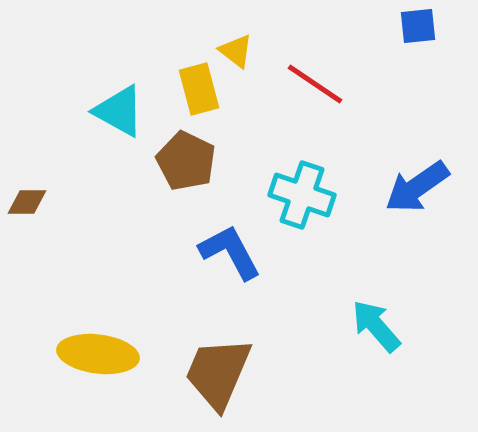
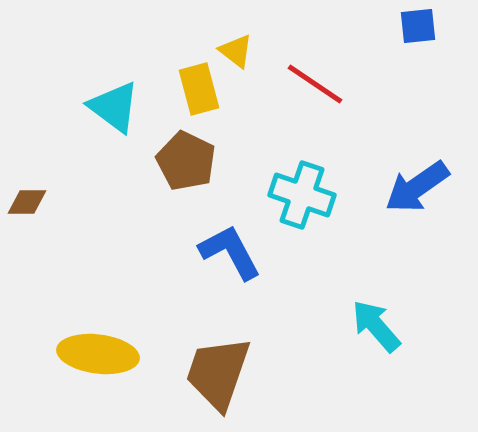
cyan triangle: moved 5 px left, 4 px up; rotated 8 degrees clockwise
brown trapezoid: rotated 4 degrees counterclockwise
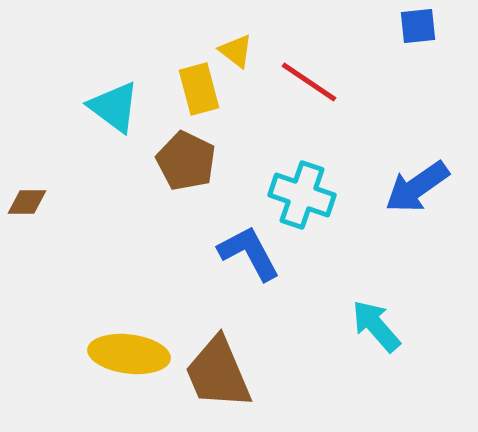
red line: moved 6 px left, 2 px up
blue L-shape: moved 19 px right, 1 px down
yellow ellipse: moved 31 px right
brown trapezoid: rotated 42 degrees counterclockwise
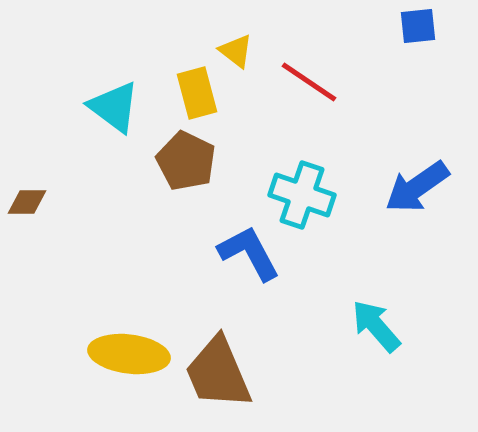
yellow rectangle: moved 2 px left, 4 px down
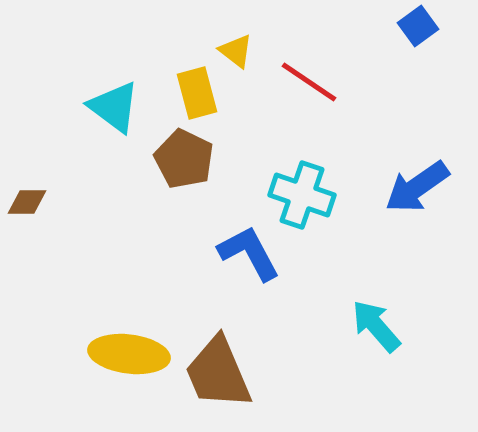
blue square: rotated 30 degrees counterclockwise
brown pentagon: moved 2 px left, 2 px up
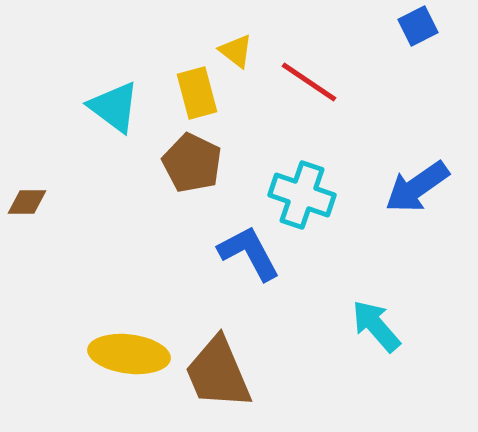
blue square: rotated 9 degrees clockwise
brown pentagon: moved 8 px right, 4 px down
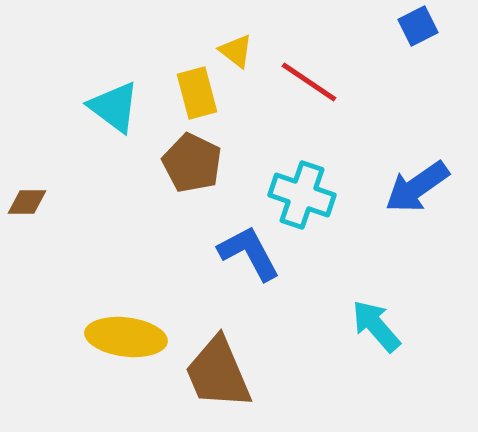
yellow ellipse: moved 3 px left, 17 px up
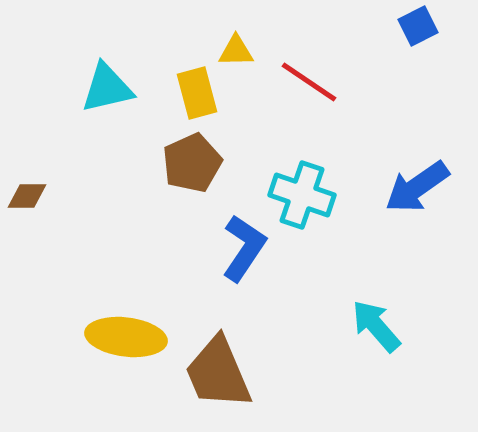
yellow triangle: rotated 39 degrees counterclockwise
cyan triangle: moved 7 px left, 19 px up; rotated 50 degrees counterclockwise
brown pentagon: rotated 22 degrees clockwise
brown diamond: moved 6 px up
blue L-shape: moved 5 px left, 5 px up; rotated 62 degrees clockwise
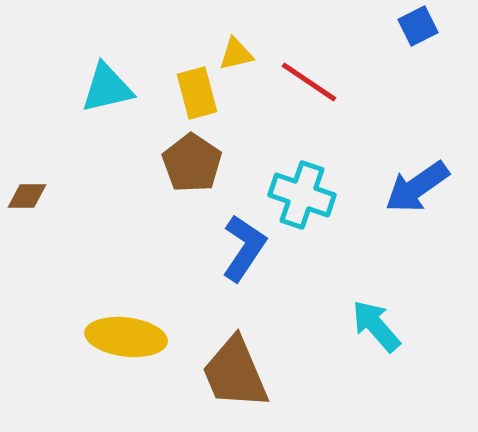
yellow triangle: moved 3 px down; rotated 12 degrees counterclockwise
brown pentagon: rotated 14 degrees counterclockwise
brown trapezoid: moved 17 px right
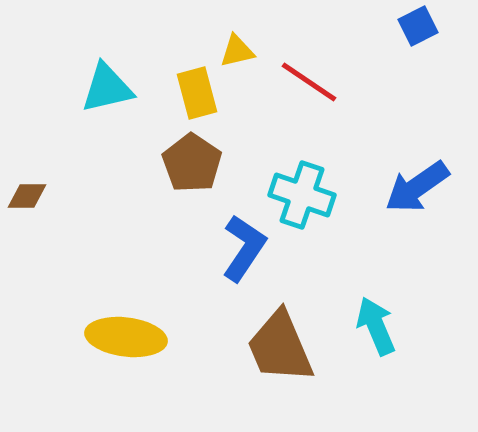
yellow triangle: moved 1 px right, 3 px up
cyan arrow: rotated 18 degrees clockwise
brown trapezoid: moved 45 px right, 26 px up
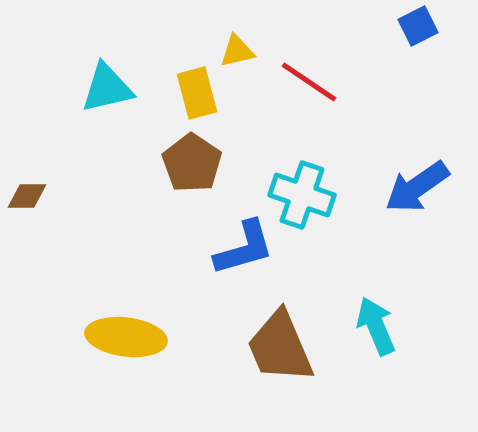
blue L-shape: rotated 40 degrees clockwise
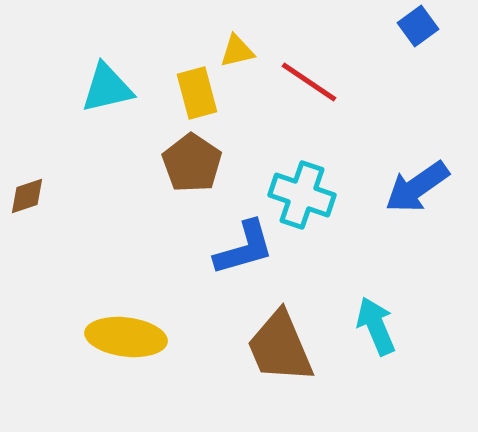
blue square: rotated 9 degrees counterclockwise
brown diamond: rotated 18 degrees counterclockwise
